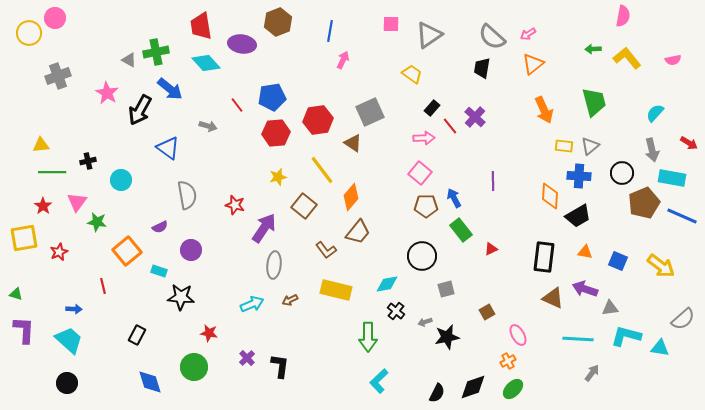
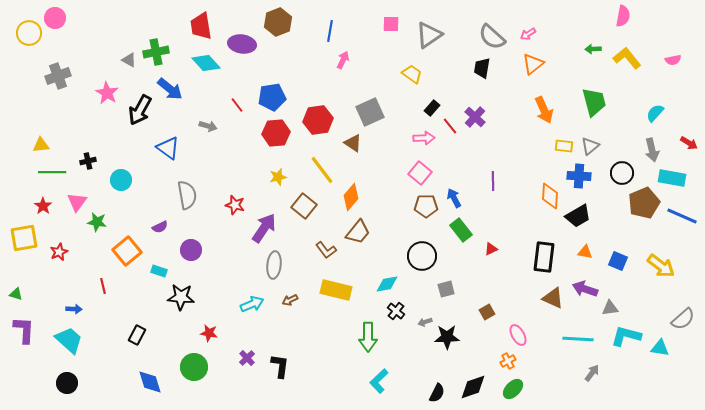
black star at (447, 337): rotated 10 degrees clockwise
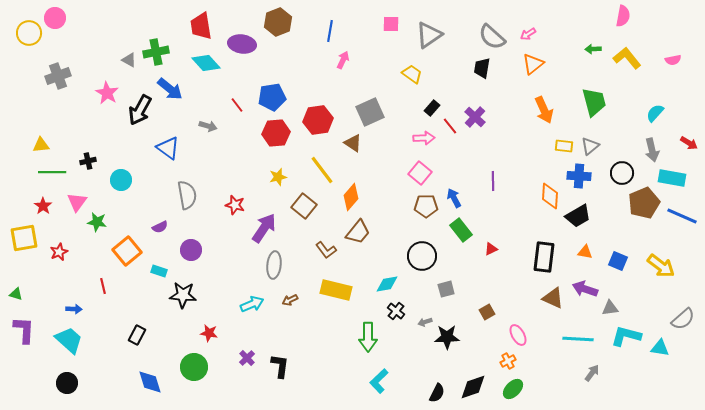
black star at (181, 297): moved 2 px right, 2 px up
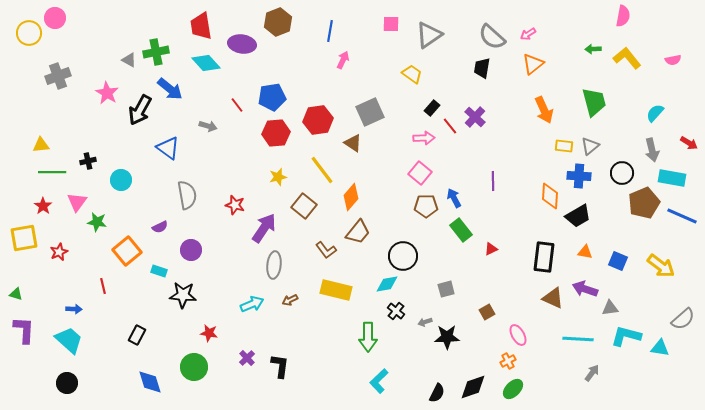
black circle at (422, 256): moved 19 px left
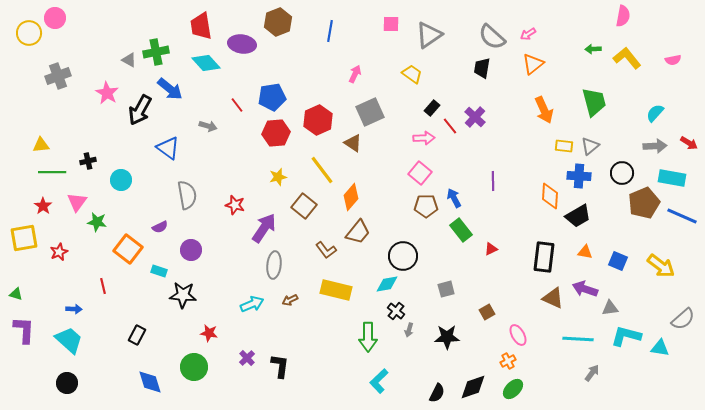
pink arrow at (343, 60): moved 12 px right, 14 px down
red hexagon at (318, 120): rotated 16 degrees counterclockwise
gray arrow at (652, 150): moved 3 px right, 4 px up; rotated 80 degrees counterclockwise
orange square at (127, 251): moved 1 px right, 2 px up; rotated 12 degrees counterclockwise
gray arrow at (425, 322): moved 16 px left, 8 px down; rotated 56 degrees counterclockwise
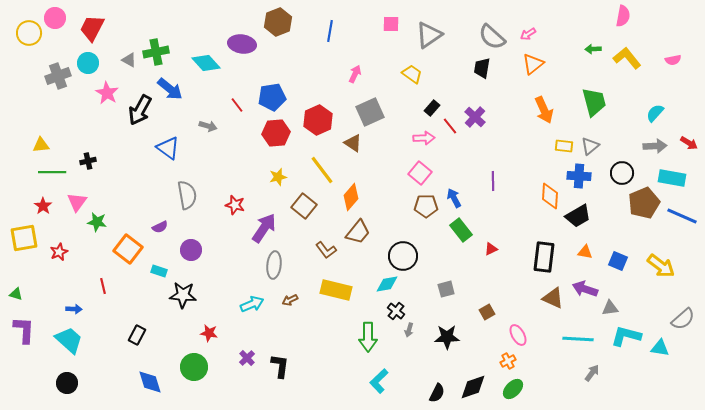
red trapezoid at (201, 26): moved 109 px left, 2 px down; rotated 36 degrees clockwise
cyan circle at (121, 180): moved 33 px left, 117 px up
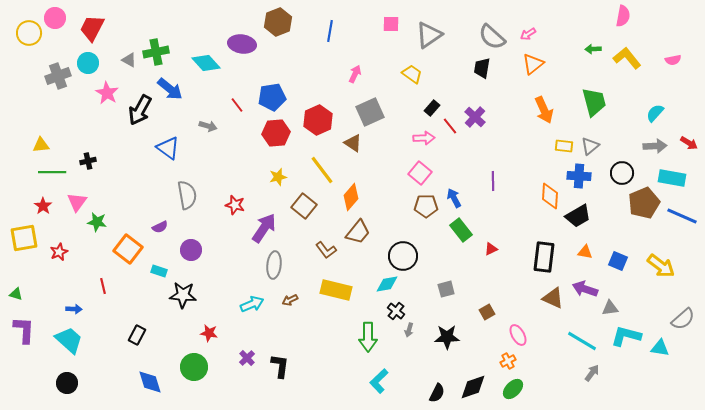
cyan line at (578, 339): moved 4 px right, 2 px down; rotated 28 degrees clockwise
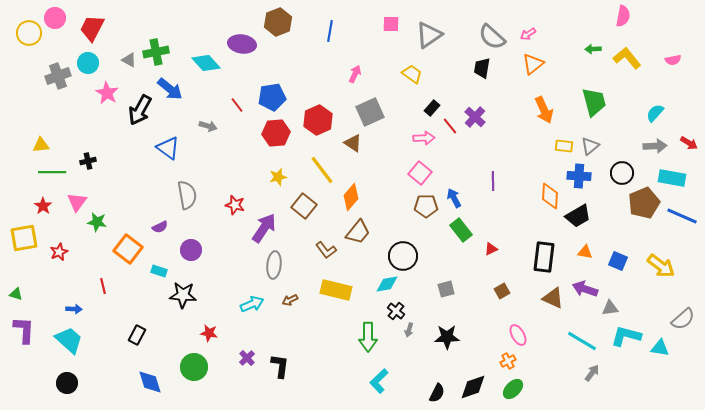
brown square at (487, 312): moved 15 px right, 21 px up
